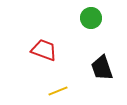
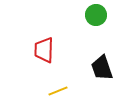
green circle: moved 5 px right, 3 px up
red trapezoid: rotated 108 degrees counterclockwise
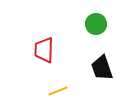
green circle: moved 9 px down
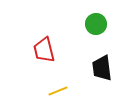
red trapezoid: rotated 16 degrees counterclockwise
black trapezoid: rotated 12 degrees clockwise
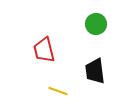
black trapezoid: moved 7 px left, 3 px down
yellow line: rotated 42 degrees clockwise
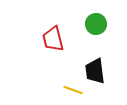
red trapezoid: moved 9 px right, 11 px up
yellow line: moved 15 px right, 1 px up
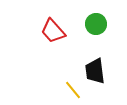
red trapezoid: moved 8 px up; rotated 28 degrees counterclockwise
yellow line: rotated 30 degrees clockwise
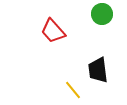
green circle: moved 6 px right, 10 px up
black trapezoid: moved 3 px right, 1 px up
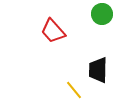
black trapezoid: rotated 8 degrees clockwise
yellow line: moved 1 px right
